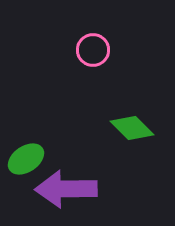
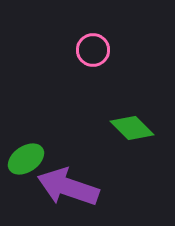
purple arrow: moved 2 px right, 2 px up; rotated 20 degrees clockwise
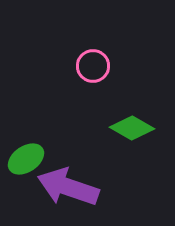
pink circle: moved 16 px down
green diamond: rotated 15 degrees counterclockwise
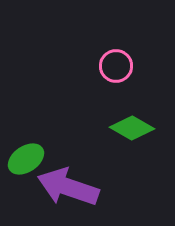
pink circle: moved 23 px right
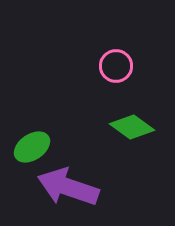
green diamond: moved 1 px up; rotated 6 degrees clockwise
green ellipse: moved 6 px right, 12 px up
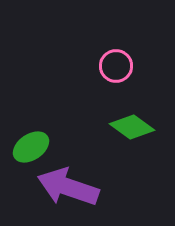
green ellipse: moved 1 px left
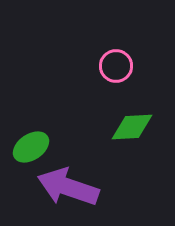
green diamond: rotated 39 degrees counterclockwise
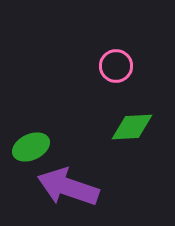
green ellipse: rotated 9 degrees clockwise
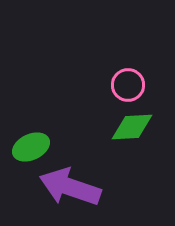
pink circle: moved 12 px right, 19 px down
purple arrow: moved 2 px right
